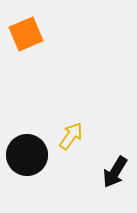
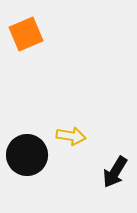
yellow arrow: rotated 64 degrees clockwise
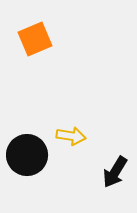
orange square: moved 9 px right, 5 px down
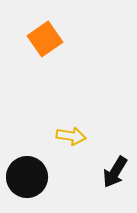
orange square: moved 10 px right; rotated 12 degrees counterclockwise
black circle: moved 22 px down
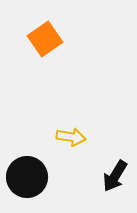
yellow arrow: moved 1 px down
black arrow: moved 4 px down
